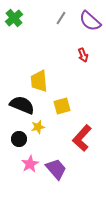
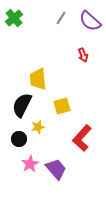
yellow trapezoid: moved 1 px left, 2 px up
black semicircle: rotated 85 degrees counterclockwise
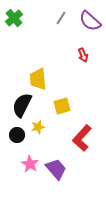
black circle: moved 2 px left, 4 px up
pink star: rotated 12 degrees counterclockwise
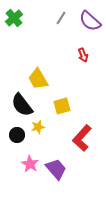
yellow trapezoid: rotated 25 degrees counterclockwise
black semicircle: rotated 65 degrees counterclockwise
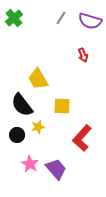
purple semicircle: rotated 25 degrees counterclockwise
yellow square: rotated 18 degrees clockwise
